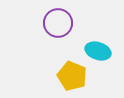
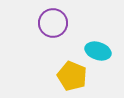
purple circle: moved 5 px left
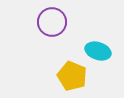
purple circle: moved 1 px left, 1 px up
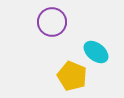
cyan ellipse: moved 2 px left, 1 px down; rotated 20 degrees clockwise
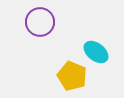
purple circle: moved 12 px left
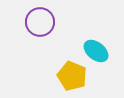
cyan ellipse: moved 1 px up
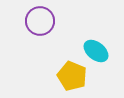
purple circle: moved 1 px up
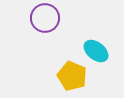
purple circle: moved 5 px right, 3 px up
